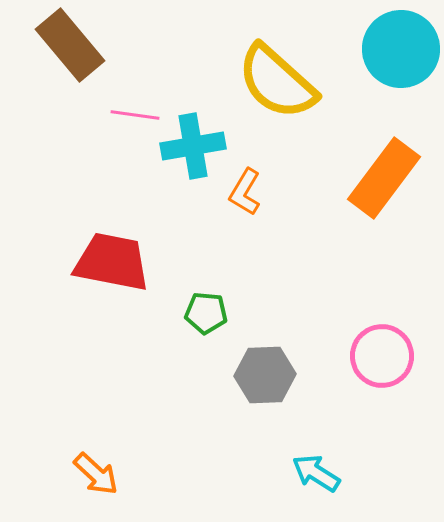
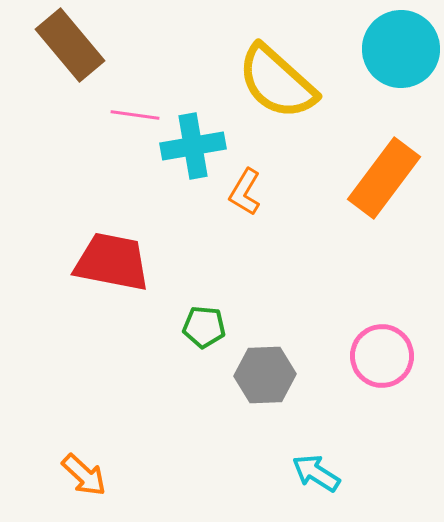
green pentagon: moved 2 px left, 14 px down
orange arrow: moved 12 px left, 1 px down
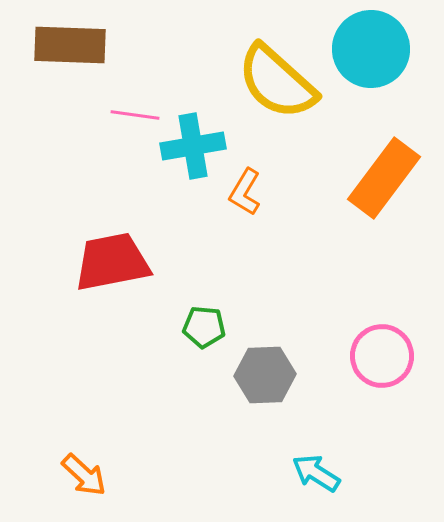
brown rectangle: rotated 48 degrees counterclockwise
cyan circle: moved 30 px left
red trapezoid: rotated 22 degrees counterclockwise
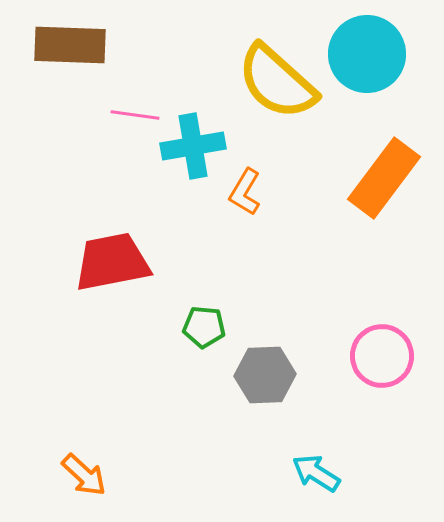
cyan circle: moved 4 px left, 5 px down
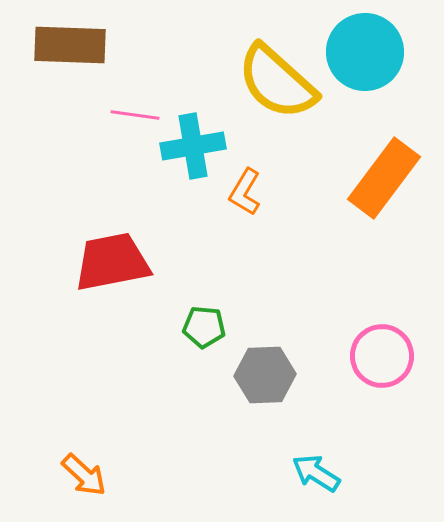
cyan circle: moved 2 px left, 2 px up
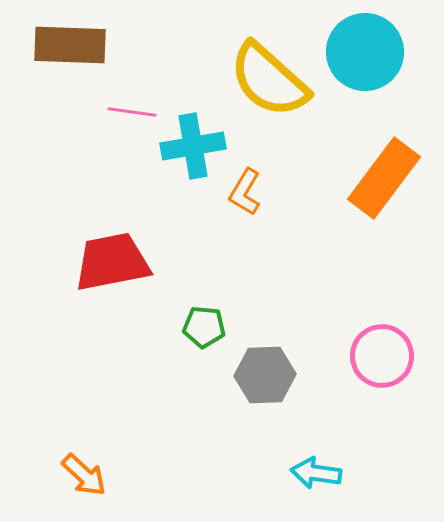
yellow semicircle: moved 8 px left, 2 px up
pink line: moved 3 px left, 3 px up
cyan arrow: rotated 24 degrees counterclockwise
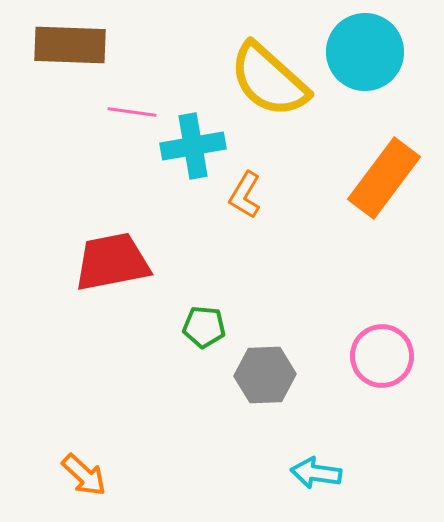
orange L-shape: moved 3 px down
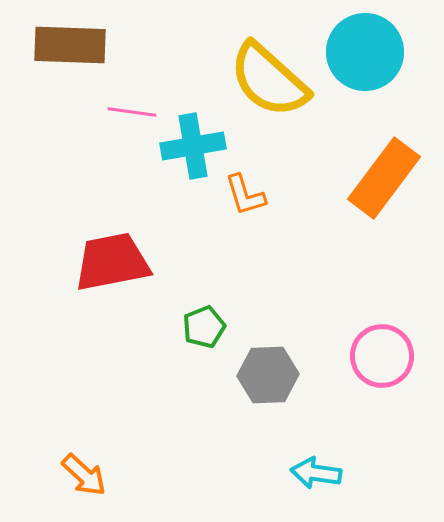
orange L-shape: rotated 48 degrees counterclockwise
green pentagon: rotated 27 degrees counterclockwise
gray hexagon: moved 3 px right
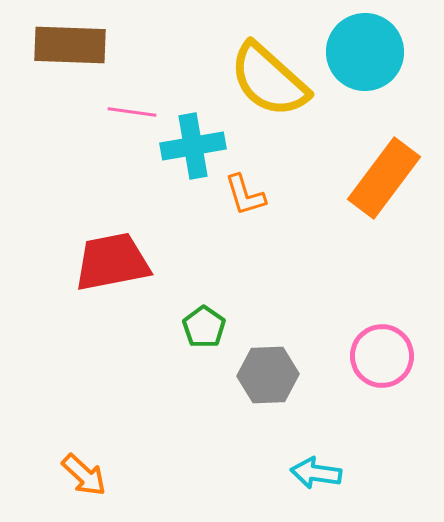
green pentagon: rotated 15 degrees counterclockwise
